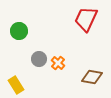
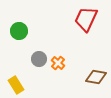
brown diamond: moved 4 px right
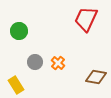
gray circle: moved 4 px left, 3 px down
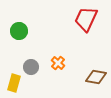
gray circle: moved 4 px left, 5 px down
yellow rectangle: moved 2 px left, 2 px up; rotated 48 degrees clockwise
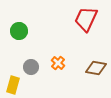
brown diamond: moved 9 px up
yellow rectangle: moved 1 px left, 2 px down
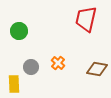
red trapezoid: rotated 12 degrees counterclockwise
brown diamond: moved 1 px right, 1 px down
yellow rectangle: moved 1 px right, 1 px up; rotated 18 degrees counterclockwise
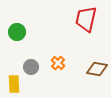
green circle: moved 2 px left, 1 px down
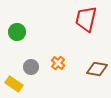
yellow rectangle: rotated 54 degrees counterclockwise
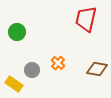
gray circle: moved 1 px right, 3 px down
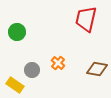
yellow rectangle: moved 1 px right, 1 px down
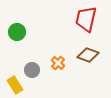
brown diamond: moved 9 px left, 14 px up; rotated 10 degrees clockwise
yellow rectangle: rotated 24 degrees clockwise
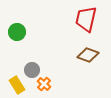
orange cross: moved 14 px left, 21 px down
yellow rectangle: moved 2 px right
